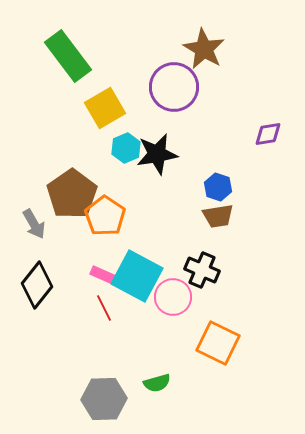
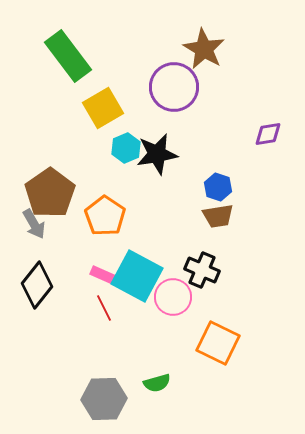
yellow square: moved 2 px left
brown pentagon: moved 22 px left, 1 px up
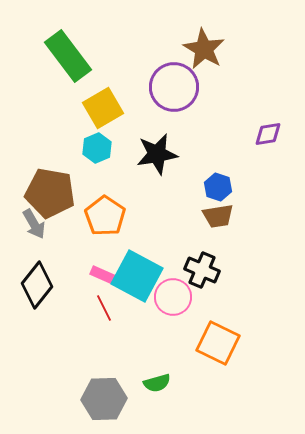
cyan hexagon: moved 29 px left
brown pentagon: rotated 27 degrees counterclockwise
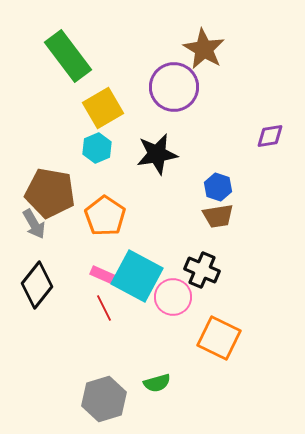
purple diamond: moved 2 px right, 2 px down
orange square: moved 1 px right, 5 px up
gray hexagon: rotated 15 degrees counterclockwise
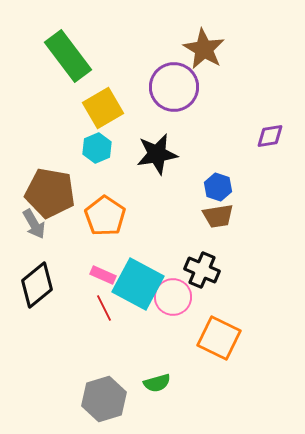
cyan square: moved 1 px right, 8 px down
black diamond: rotated 12 degrees clockwise
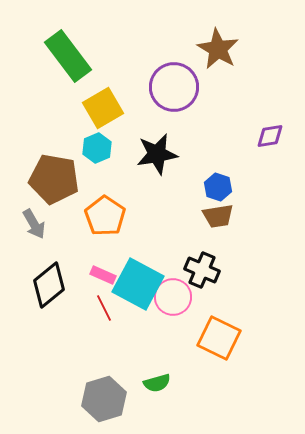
brown star: moved 14 px right
brown pentagon: moved 4 px right, 14 px up
black diamond: moved 12 px right
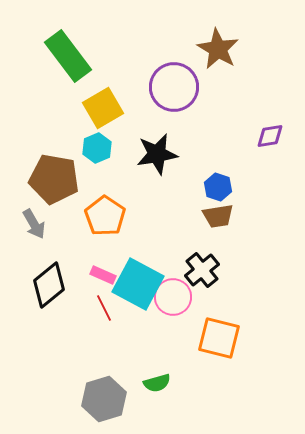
black cross: rotated 28 degrees clockwise
orange square: rotated 12 degrees counterclockwise
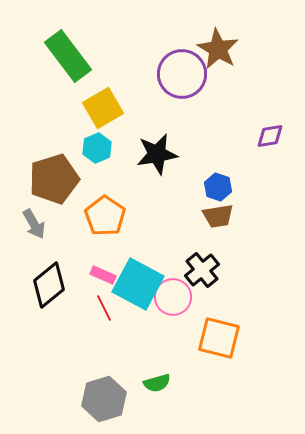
purple circle: moved 8 px right, 13 px up
brown pentagon: rotated 27 degrees counterclockwise
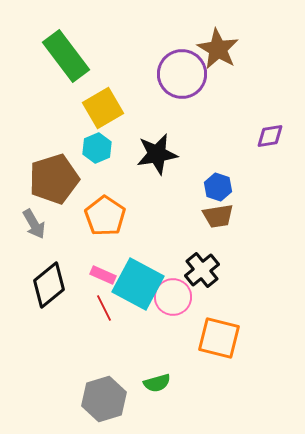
green rectangle: moved 2 px left
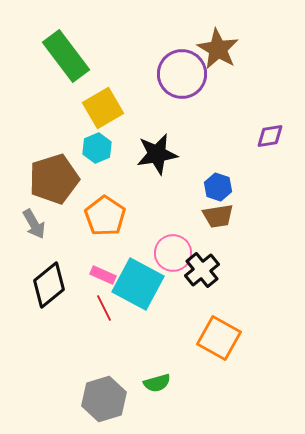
pink circle: moved 44 px up
orange square: rotated 15 degrees clockwise
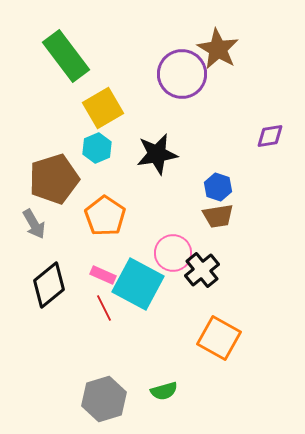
green semicircle: moved 7 px right, 8 px down
